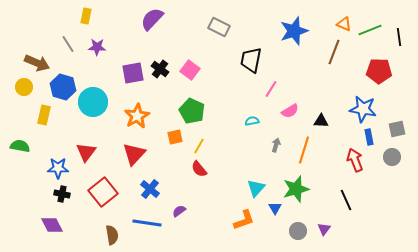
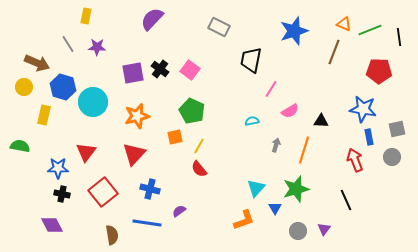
orange star at (137, 116): rotated 15 degrees clockwise
blue cross at (150, 189): rotated 24 degrees counterclockwise
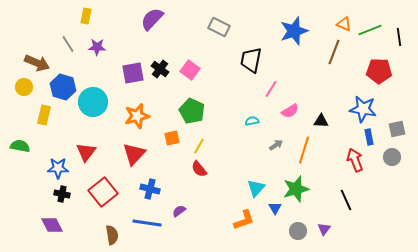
orange square at (175, 137): moved 3 px left, 1 px down
gray arrow at (276, 145): rotated 40 degrees clockwise
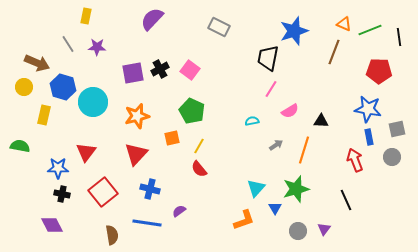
black trapezoid at (251, 60): moved 17 px right, 2 px up
black cross at (160, 69): rotated 24 degrees clockwise
blue star at (363, 109): moved 5 px right
red triangle at (134, 154): moved 2 px right
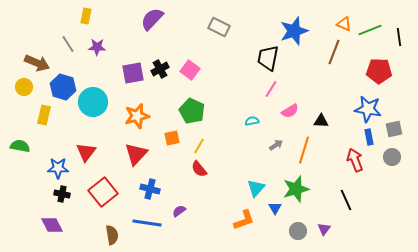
gray square at (397, 129): moved 3 px left
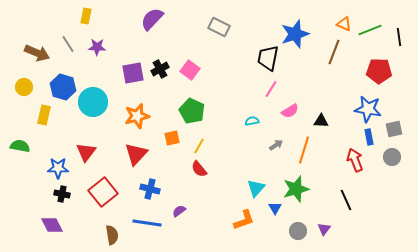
blue star at (294, 31): moved 1 px right, 3 px down
brown arrow at (37, 63): moved 10 px up
